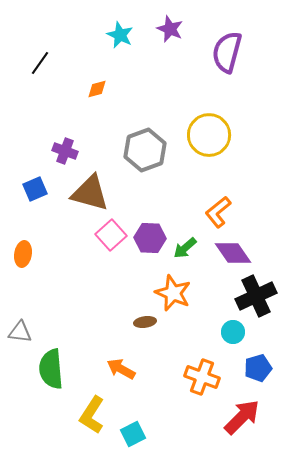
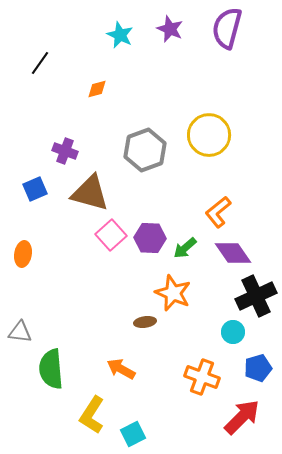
purple semicircle: moved 24 px up
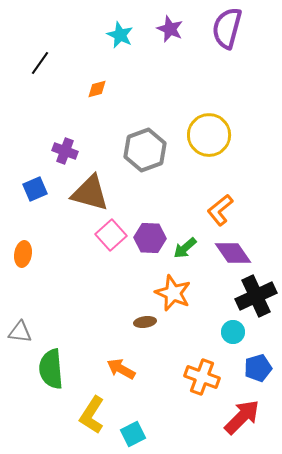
orange L-shape: moved 2 px right, 2 px up
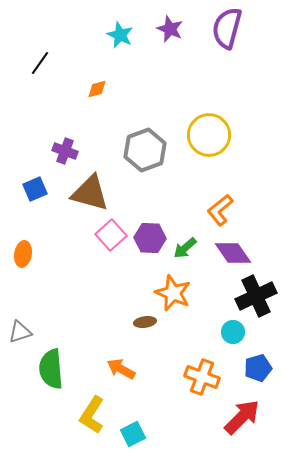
gray triangle: rotated 25 degrees counterclockwise
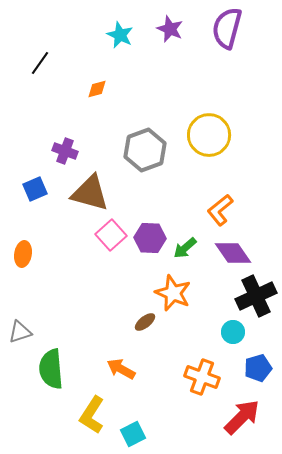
brown ellipse: rotated 30 degrees counterclockwise
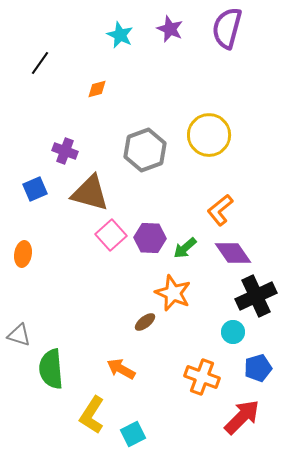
gray triangle: moved 1 px left, 3 px down; rotated 35 degrees clockwise
